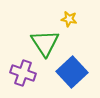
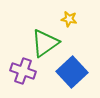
green triangle: rotated 28 degrees clockwise
purple cross: moved 2 px up
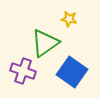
blue square: rotated 12 degrees counterclockwise
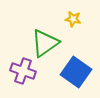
yellow star: moved 4 px right
blue square: moved 4 px right
